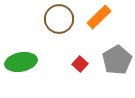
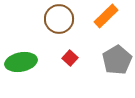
orange rectangle: moved 7 px right, 1 px up
red square: moved 10 px left, 6 px up
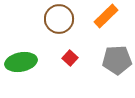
gray pentagon: rotated 28 degrees clockwise
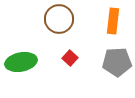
orange rectangle: moved 7 px right, 5 px down; rotated 40 degrees counterclockwise
gray pentagon: moved 2 px down
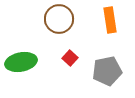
orange rectangle: moved 3 px left, 1 px up; rotated 15 degrees counterclockwise
gray pentagon: moved 10 px left, 9 px down; rotated 8 degrees counterclockwise
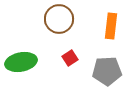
orange rectangle: moved 1 px right, 6 px down; rotated 15 degrees clockwise
red square: rotated 14 degrees clockwise
gray pentagon: rotated 8 degrees clockwise
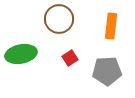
green ellipse: moved 8 px up
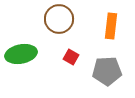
red square: moved 1 px right, 1 px up; rotated 28 degrees counterclockwise
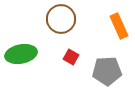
brown circle: moved 2 px right
orange rectangle: moved 8 px right; rotated 30 degrees counterclockwise
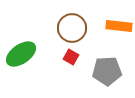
brown circle: moved 11 px right, 9 px down
orange rectangle: rotated 60 degrees counterclockwise
green ellipse: rotated 24 degrees counterclockwise
